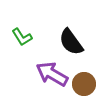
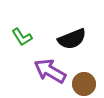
black semicircle: moved 1 px right, 3 px up; rotated 76 degrees counterclockwise
purple arrow: moved 2 px left, 3 px up
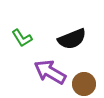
green L-shape: moved 1 px down
purple arrow: moved 1 px down
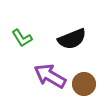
purple arrow: moved 4 px down
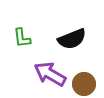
green L-shape: rotated 25 degrees clockwise
purple arrow: moved 2 px up
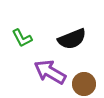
green L-shape: rotated 20 degrees counterclockwise
purple arrow: moved 2 px up
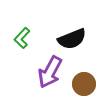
green L-shape: rotated 70 degrees clockwise
purple arrow: rotated 92 degrees counterclockwise
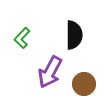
black semicircle: moved 2 px right, 4 px up; rotated 68 degrees counterclockwise
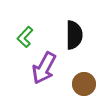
green L-shape: moved 3 px right, 1 px up
purple arrow: moved 6 px left, 4 px up
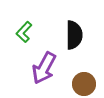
green L-shape: moved 1 px left, 5 px up
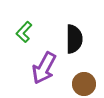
black semicircle: moved 4 px down
